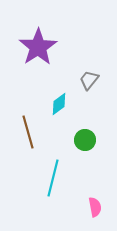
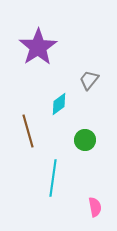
brown line: moved 1 px up
cyan line: rotated 6 degrees counterclockwise
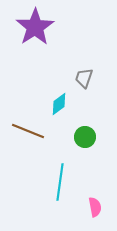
purple star: moved 3 px left, 20 px up
gray trapezoid: moved 5 px left, 2 px up; rotated 20 degrees counterclockwise
brown line: rotated 52 degrees counterclockwise
green circle: moved 3 px up
cyan line: moved 7 px right, 4 px down
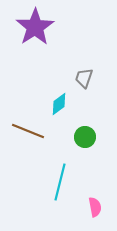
cyan line: rotated 6 degrees clockwise
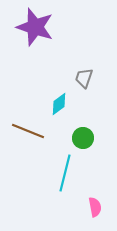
purple star: rotated 21 degrees counterclockwise
green circle: moved 2 px left, 1 px down
cyan line: moved 5 px right, 9 px up
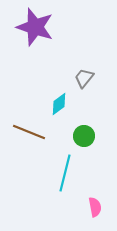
gray trapezoid: rotated 20 degrees clockwise
brown line: moved 1 px right, 1 px down
green circle: moved 1 px right, 2 px up
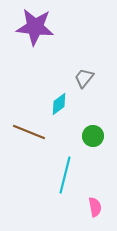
purple star: rotated 12 degrees counterclockwise
green circle: moved 9 px right
cyan line: moved 2 px down
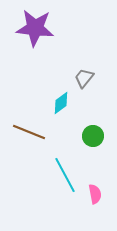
purple star: moved 1 px down
cyan diamond: moved 2 px right, 1 px up
cyan line: rotated 42 degrees counterclockwise
pink semicircle: moved 13 px up
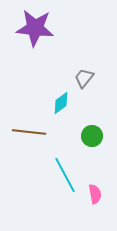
brown line: rotated 16 degrees counterclockwise
green circle: moved 1 px left
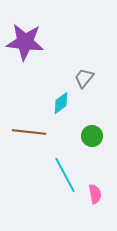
purple star: moved 10 px left, 14 px down
